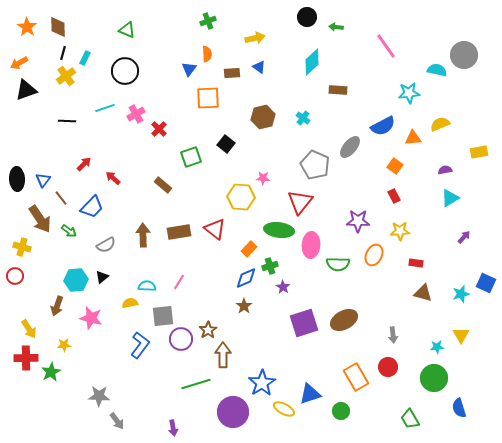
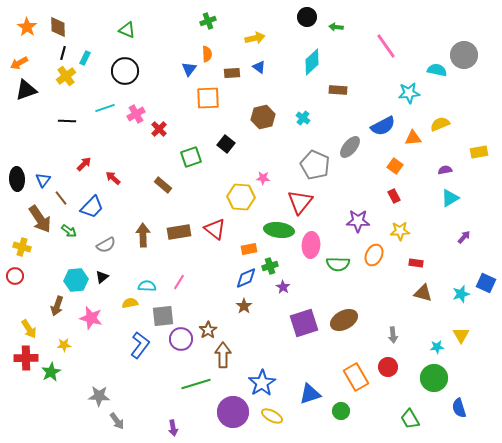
orange rectangle at (249, 249): rotated 35 degrees clockwise
yellow ellipse at (284, 409): moved 12 px left, 7 px down
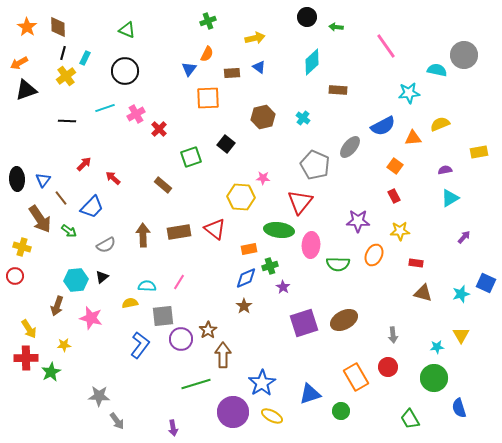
orange semicircle at (207, 54): rotated 28 degrees clockwise
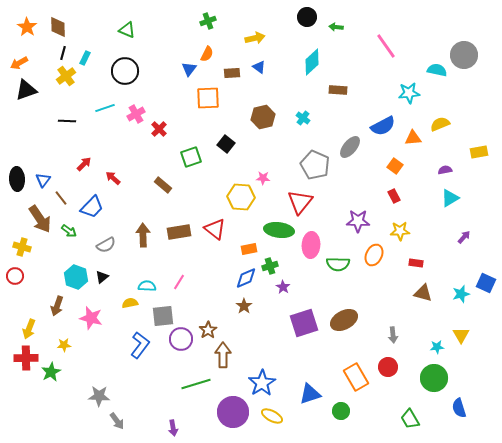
cyan hexagon at (76, 280): moved 3 px up; rotated 25 degrees clockwise
yellow arrow at (29, 329): rotated 54 degrees clockwise
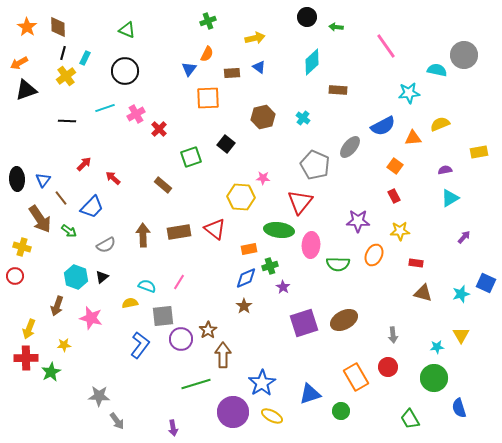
cyan semicircle at (147, 286): rotated 18 degrees clockwise
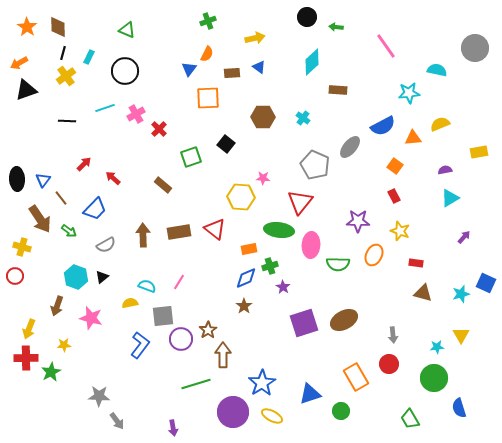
gray circle at (464, 55): moved 11 px right, 7 px up
cyan rectangle at (85, 58): moved 4 px right, 1 px up
brown hexagon at (263, 117): rotated 15 degrees clockwise
blue trapezoid at (92, 207): moved 3 px right, 2 px down
yellow star at (400, 231): rotated 24 degrees clockwise
red circle at (388, 367): moved 1 px right, 3 px up
